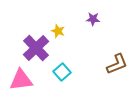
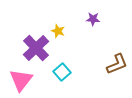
pink triangle: rotated 45 degrees counterclockwise
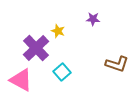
brown L-shape: rotated 40 degrees clockwise
pink triangle: rotated 40 degrees counterclockwise
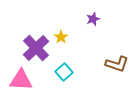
purple star: rotated 24 degrees counterclockwise
yellow star: moved 3 px right, 6 px down; rotated 16 degrees clockwise
cyan square: moved 2 px right
pink triangle: rotated 25 degrees counterclockwise
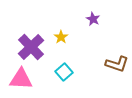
purple star: rotated 24 degrees counterclockwise
purple cross: moved 5 px left, 1 px up
pink triangle: moved 1 px up
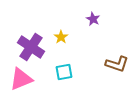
purple cross: rotated 12 degrees counterclockwise
cyan square: rotated 30 degrees clockwise
pink triangle: rotated 25 degrees counterclockwise
